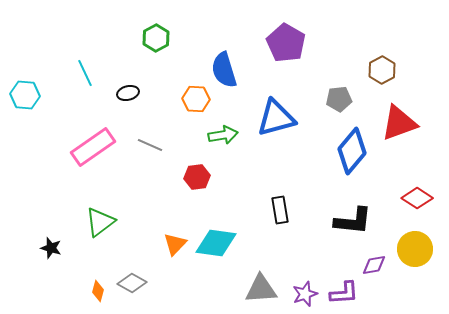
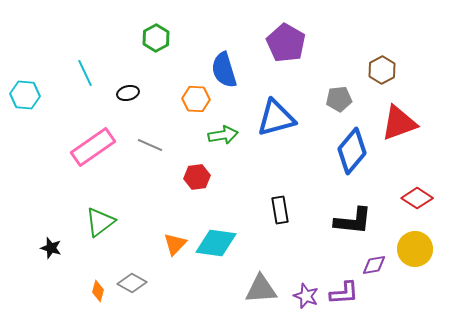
purple star: moved 1 px right, 2 px down; rotated 30 degrees counterclockwise
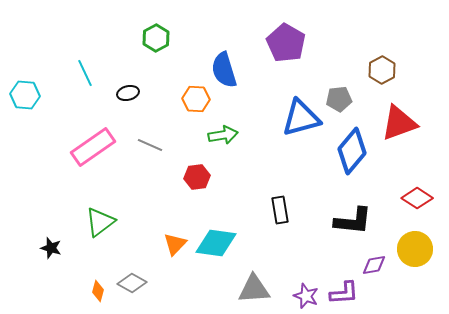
blue triangle: moved 25 px right
gray triangle: moved 7 px left
